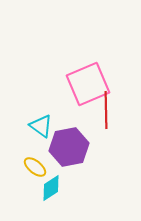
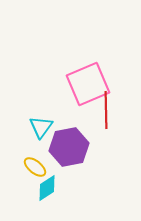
cyan triangle: moved 1 px down; rotated 30 degrees clockwise
cyan diamond: moved 4 px left
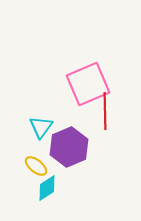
red line: moved 1 px left, 1 px down
purple hexagon: rotated 12 degrees counterclockwise
yellow ellipse: moved 1 px right, 1 px up
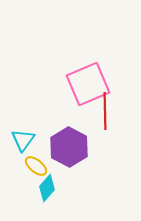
cyan triangle: moved 18 px left, 13 px down
purple hexagon: rotated 9 degrees counterclockwise
cyan diamond: rotated 16 degrees counterclockwise
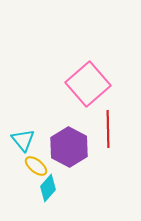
pink square: rotated 18 degrees counterclockwise
red line: moved 3 px right, 18 px down
cyan triangle: rotated 15 degrees counterclockwise
cyan diamond: moved 1 px right
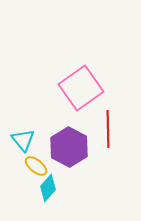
pink square: moved 7 px left, 4 px down; rotated 6 degrees clockwise
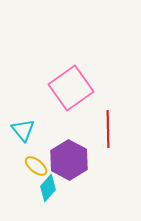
pink square: moved 10 px left
cyan triangle: moved 10 px up
purple hexagon: moved 13 px down
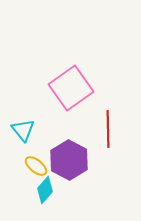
cyan diamond: moved 3 px left, 2 px down
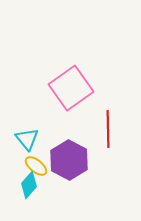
cyan triangle: moved 4 px right, 9 px down
cyan diamond: moved 16 px left, 5 px up
